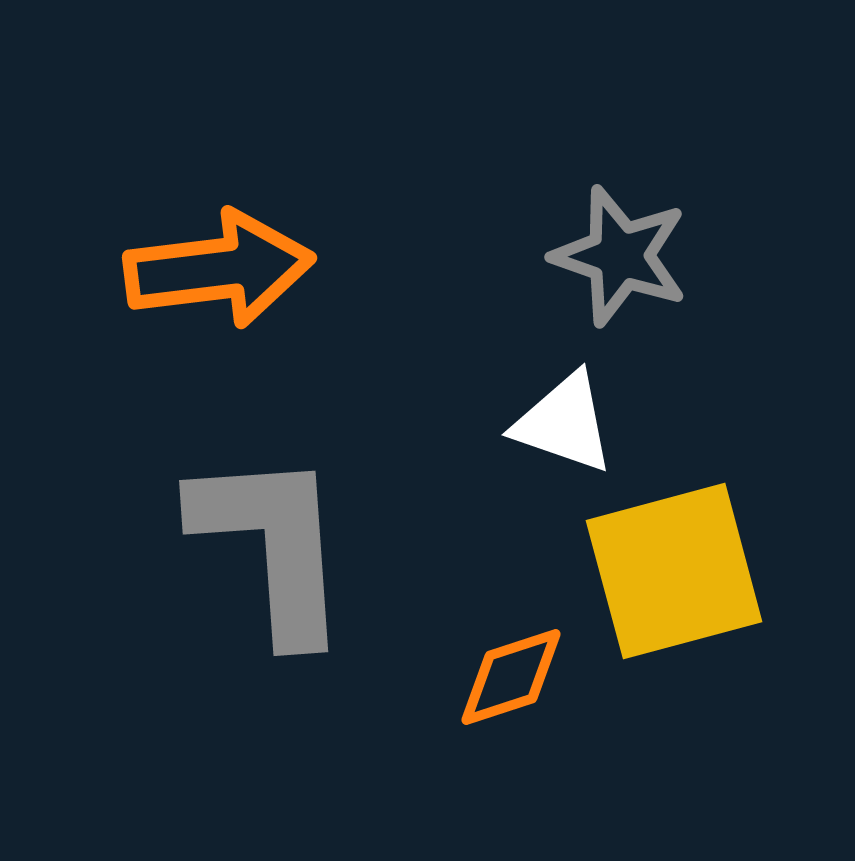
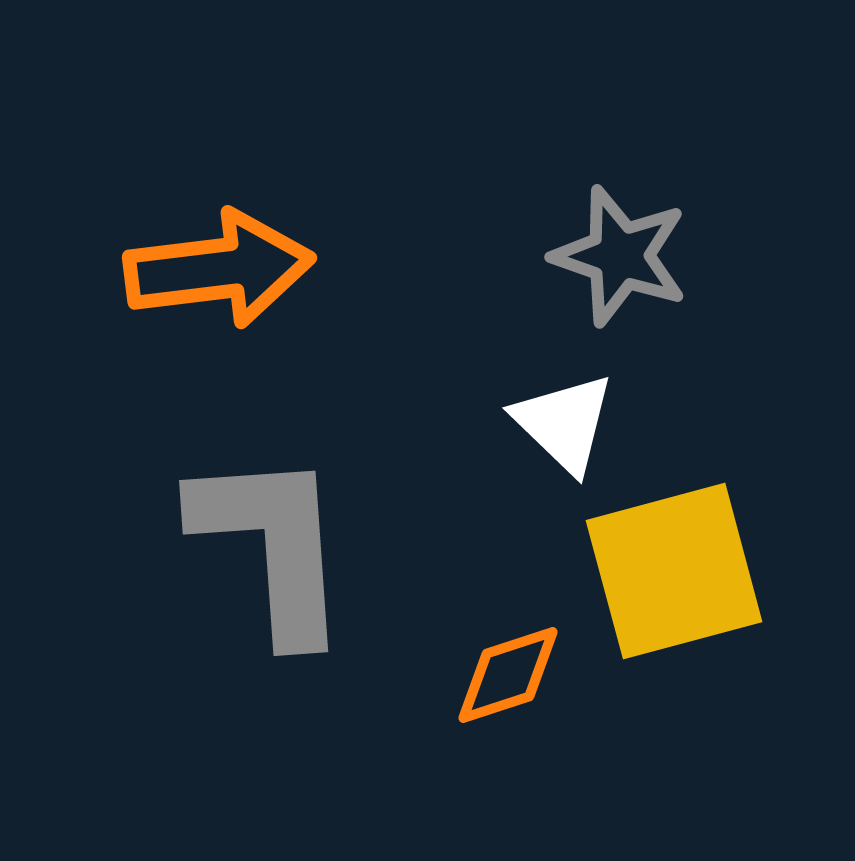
white triangle: rotated 25 degrees clockwise
orange diamond: moved 3 px left, 2 px up
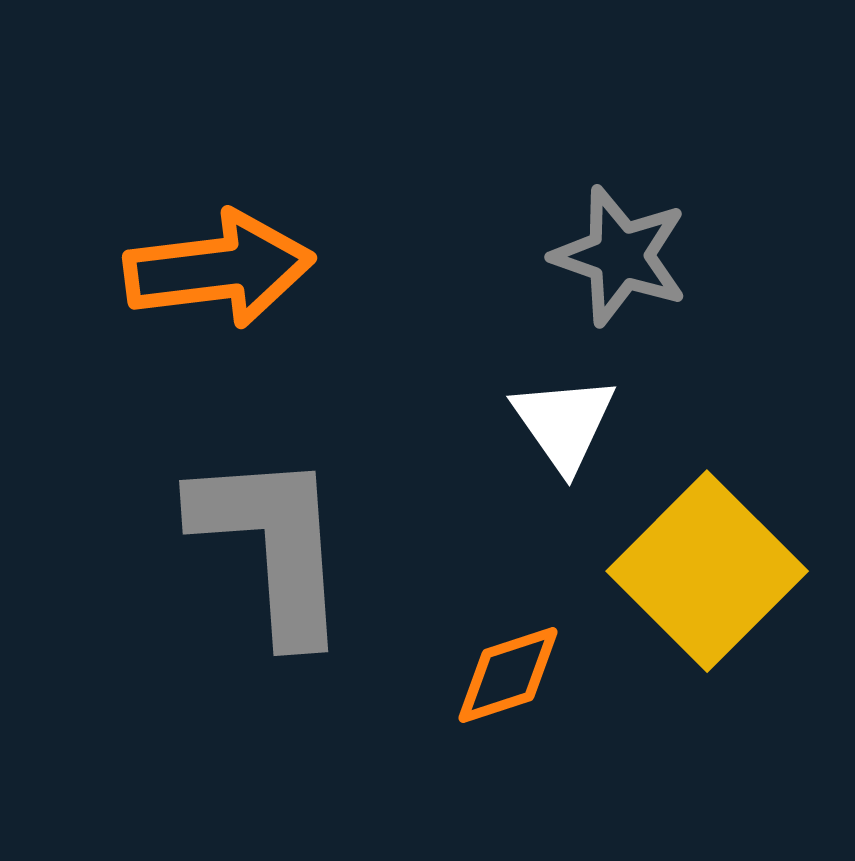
white triangle: rotated 11 degrees clockwise
yellow square: moved 33 px right; rotated 30 degrees counterclockwise
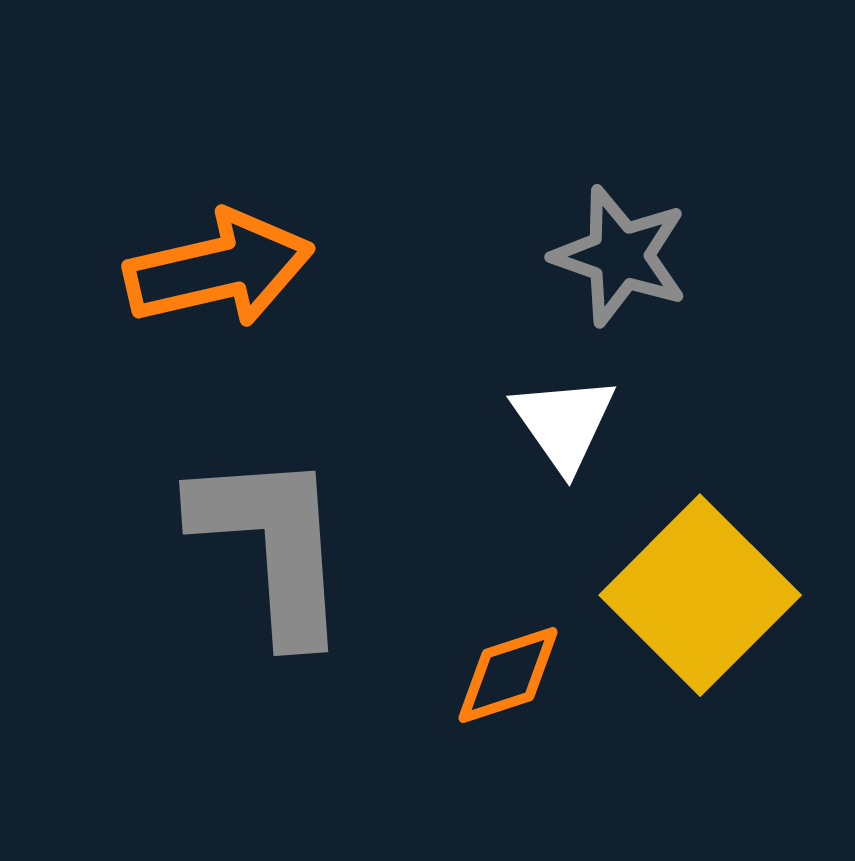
orange arrow: rotated 6 degrees counterclockwise
yellow square: moved 7 px left, 24 px down
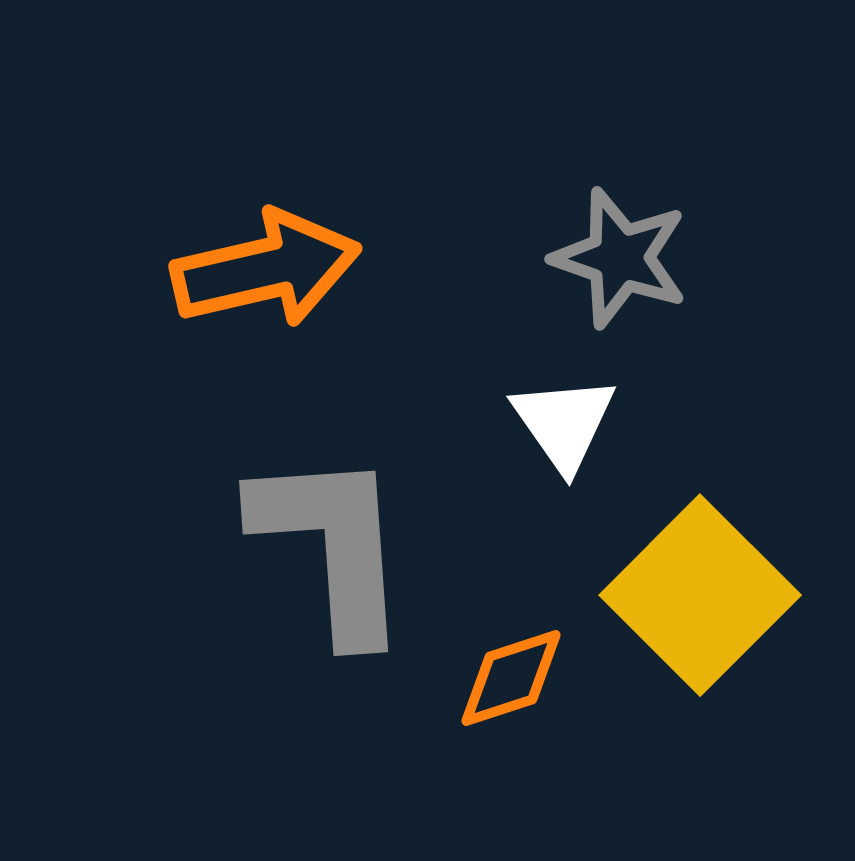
gray star: moved 2 px down
orange arrow: moved 47 px right
gray L-shape: moved 60 px right
orange diamond: moved 3 px right, 3 px down
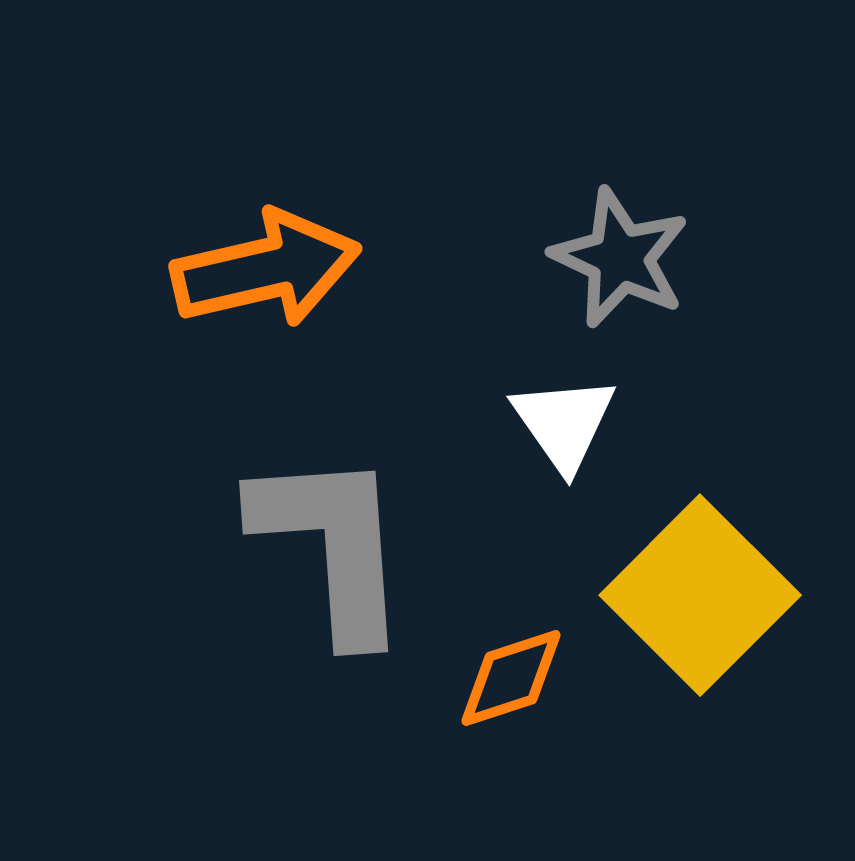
gray star: rotated 6 degrees clockwise
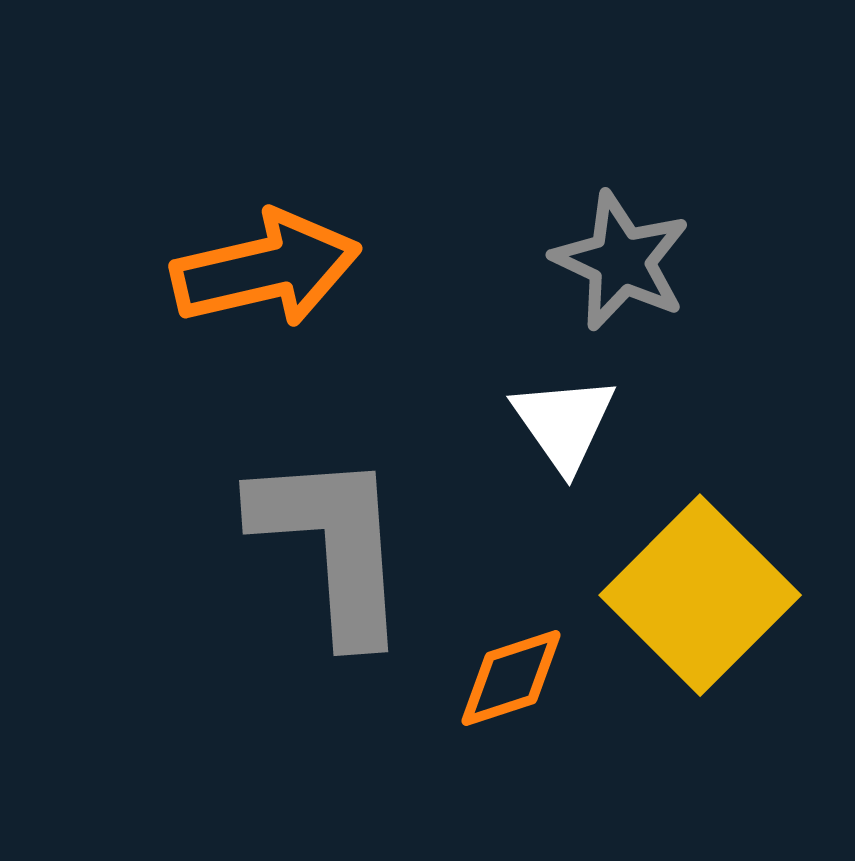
gray star: moved 1 px right, 3 px down
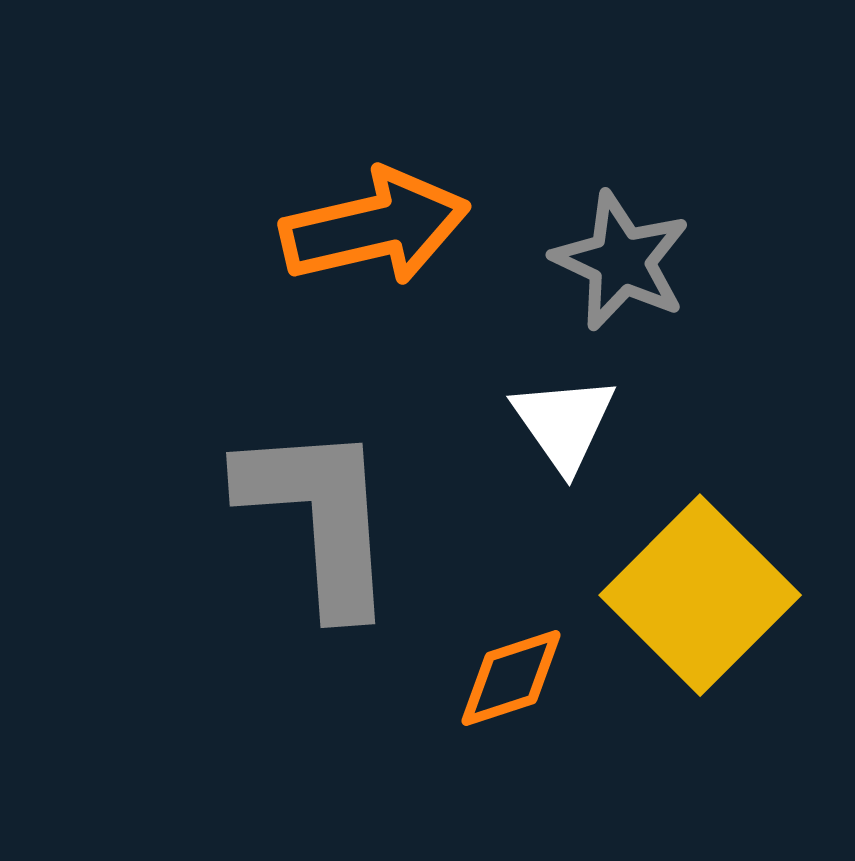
orange arrow: moved 109 px right, 42 px up
gray L-shape: moved 13 px left, 28 px up
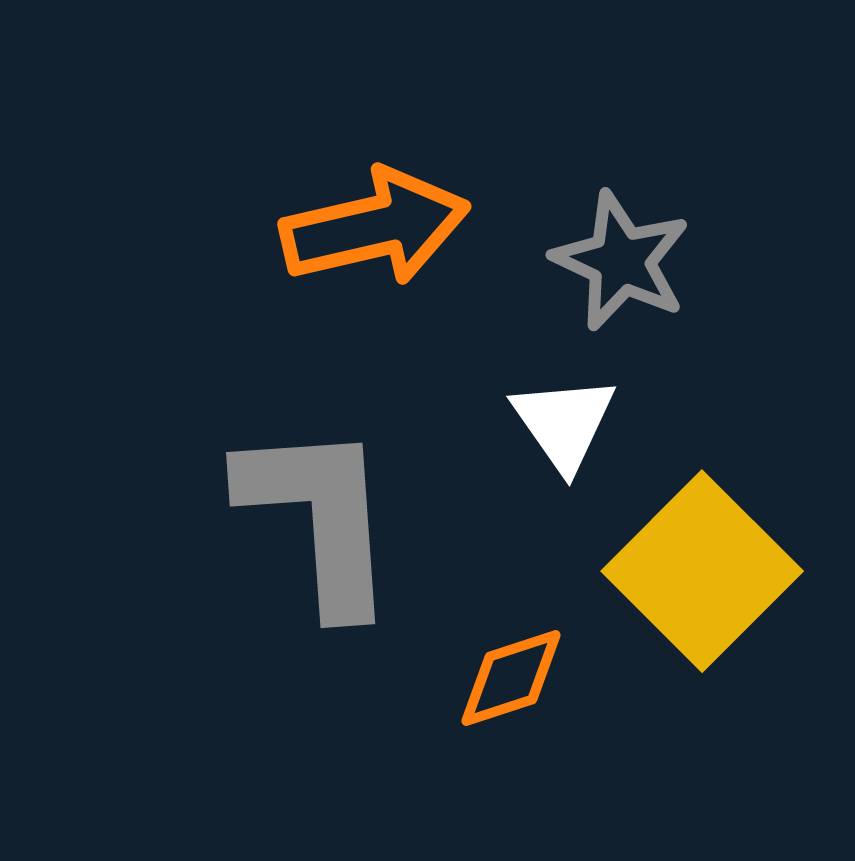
yellow square: moved 2 px right, 24 px up
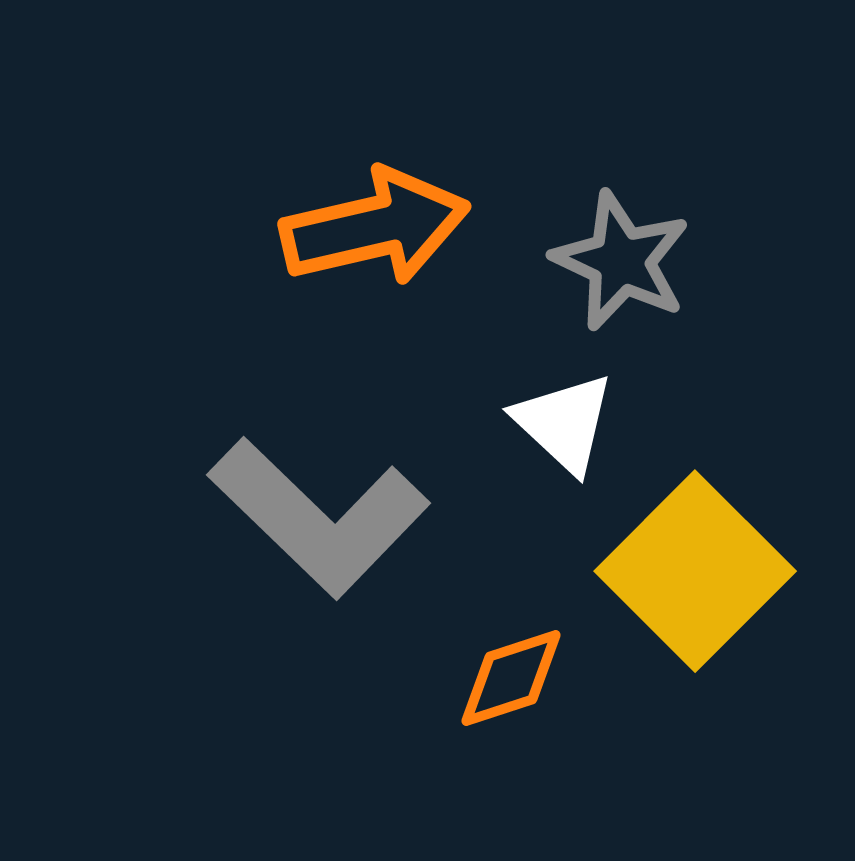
white triangle: rotated 12 degrees counterclockwise
gray L-shape: rotated 138 degrees clockwise
yellow square: moved 7 px left
